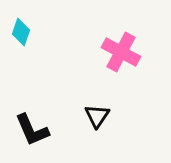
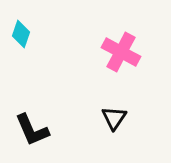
cyan diamond: moved 2 px down
black triangle: moved 17 px right, 2 px down
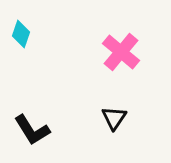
pink cross: rotated 12 degrees clockwise
black L-shape: rotated 9 degrees counterclockwise
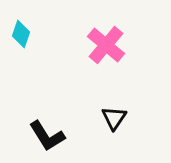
pink cross: moved 15 px left, 7 px up
black L-shape: moved 15 px right, 6 px down
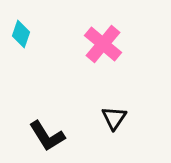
pink cross: moved 3 px left, 1 px up
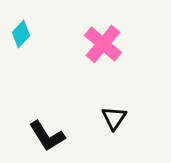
cyan diamond: rotated 24 degrees clockwise
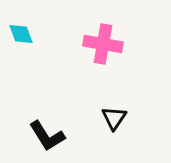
cyan diamond: rotated 64 degrees counterclockwise
pink cross: rotated 30 degrees counterclockwise
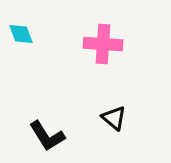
pink cross: rotated 6 degrees counterclockwise
black triangle: rotated 24 degrees counterclockwise
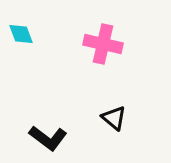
pink cross: rotated 9 degrees clockwise
black L-shape: moved 1 px right, 2 px down; rotated 21 degrees counterclockwise
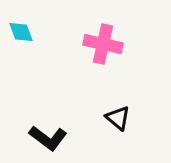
cyan diamond: moved 2 px up
black triangle: moved 4 px right
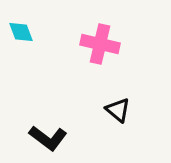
pink cross: moved 3 px left
black triangle: moved 8 px up
